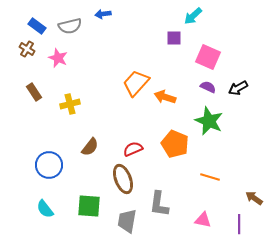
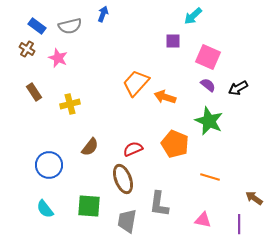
blue arrow: rotated 119 degrees clockwise
purple square: moved 1 px left, 3 px down
purple semicircle: moved 2 px up; rotated 14 degrees clockwise
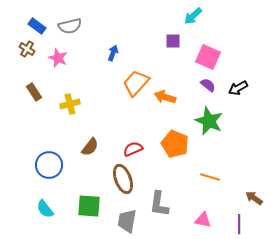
blue arrow: moved 10 px right, 39 px down
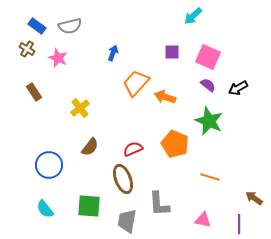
purple square: moved 1 px left, 11 px down
yellow cross: moved 10 px right, 4 px down; rotated 24 degrees counterclockwise
gray L-shape: rotated 12 degrees counterclockwise
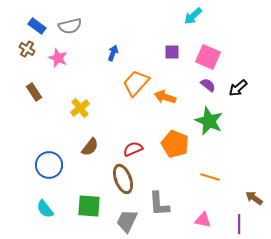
black arrow: rotated 12 degrees counterclockwise
gray trapezoid: rotated 15 degrees clockwise
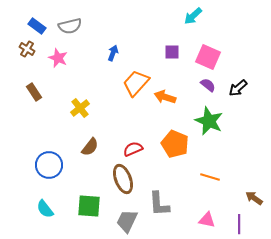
pink triangle: moved 4 px right
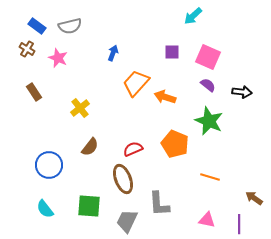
black arrow: moved 4 px right, 4 px down; rotated 132 degrees counterclockwise
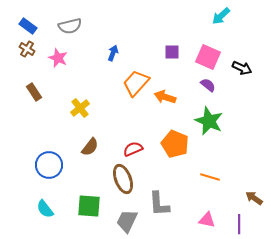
cyan arrow: moved 28 px right
blue rectangle: moved 9 px left
black arrow: moved 24 px up; rotated 18 degrees clockwise
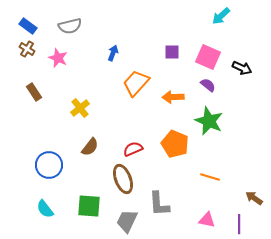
orange arrow: moved 8 px right; rotated 20 degrees counterclockwise
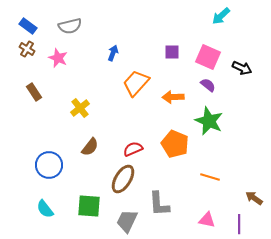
brown ellipse: rotated 52 degrees clockwise
